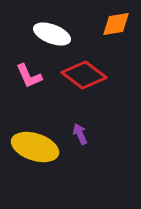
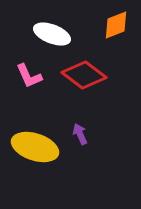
orange diamond: moved 1 px down; rotated 12 degrees counterclockwise
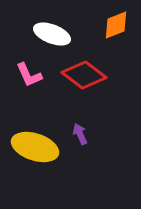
pink L-shape: moved 1 px up
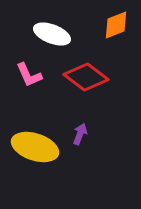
red diamond: moved 2 px right, 2 px down
purple arrow: rotated 45 degrees clockwise
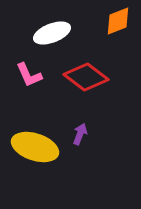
orange diamond: moved 2 px right, 4 px up
white ellipse: moved 1 px up; rotated 42 degrees counterclockwise
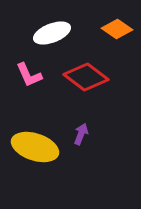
orange diamond: moved 1 px left, 8 px down; rotated 56 degrees clockwise
purple arrow: moved 1 px right
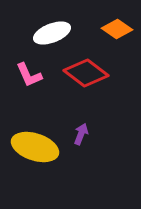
red diamond: moved 4 px up
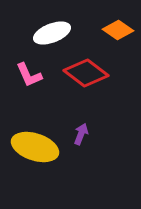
orange diamond: moved 1 px right, 1 px down
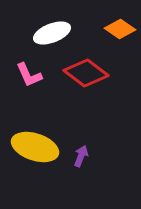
orange diamond: moved 2 px right, 1 px up
purple arrow: moved 22 px down
